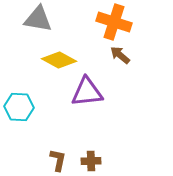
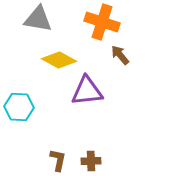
orange cross: moved 12 px left
brown arrow: rotated 10 degrees clockwise
purple triangle: moved 1 px up
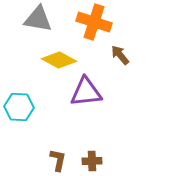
orange cross: moved 8 px left
purple triangle: moved 1 px left, 1 px down
brown cross: moved 1 px right
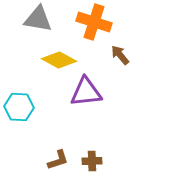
brown L-shape: rotated 60 degrees clockwise
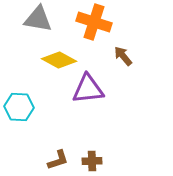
brown arrow: moved 3 px right, 1 px down
purple triangle: moved 2 px right, 3 px up
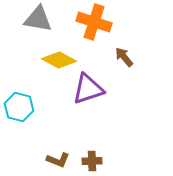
brown arrow: moved 1 px right, 1 px down
purple triangle: rotated 12 degrees counterclockwise
cyan hexagon: rotated 12 degrees clockwise
brown L-shape: rotated 40 degrees clockwise
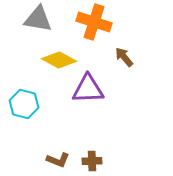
purple triangle: rotated 16 degrees clockwise
cyan hexagon: moved 5 px right, 3 px up
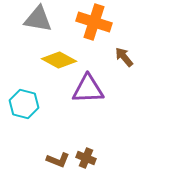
brown cross: moved 6 px left, 3 px up; rotated 24 degrees clockwise
